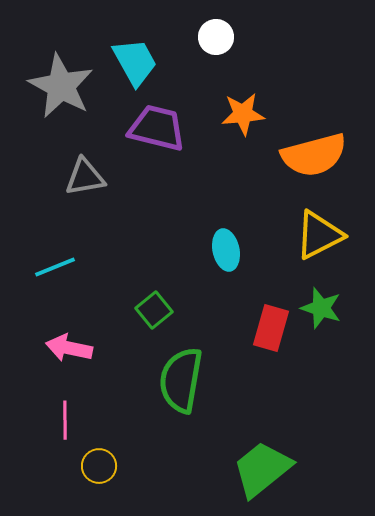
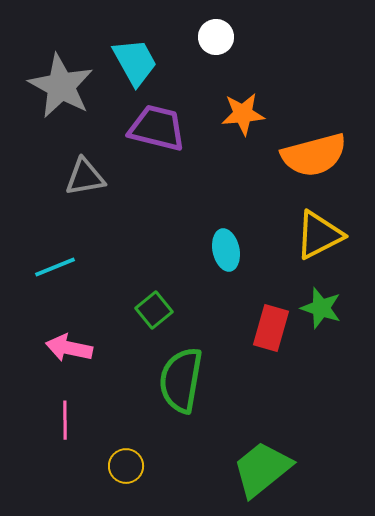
yellow circle: moved 27 px right
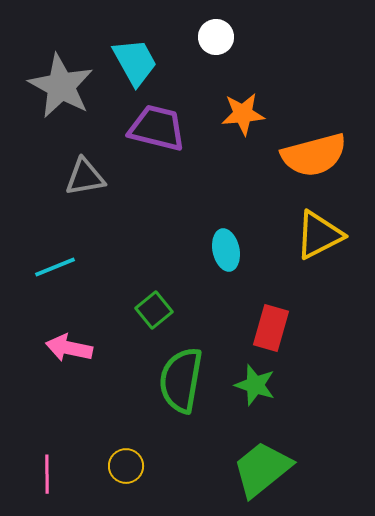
green star: moved 66 px left, 77 px down
pink line: moved 18 px left, 54 px down
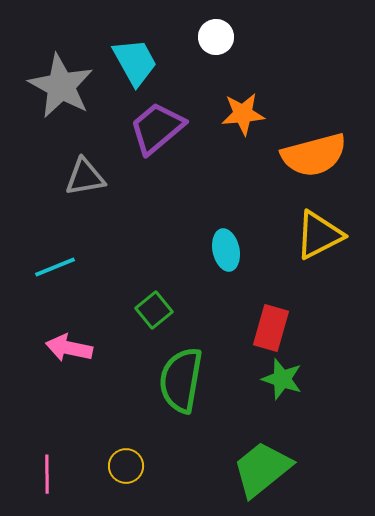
purple trapezoid: rotated 54 degrees counterclockwise
green star: moved 27 px right, 6 px up
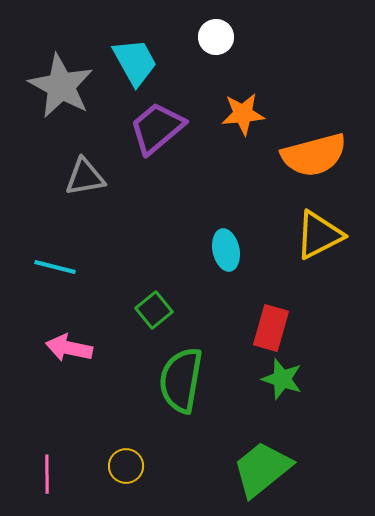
cyan line: rotated 36 degrees clockwise
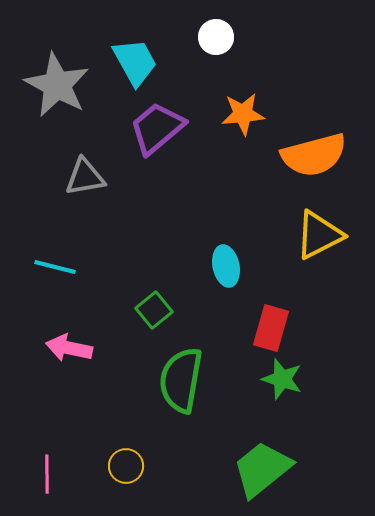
gray star: moved 4 px left, 1 px up
cyan ellipse: moved 16 px down
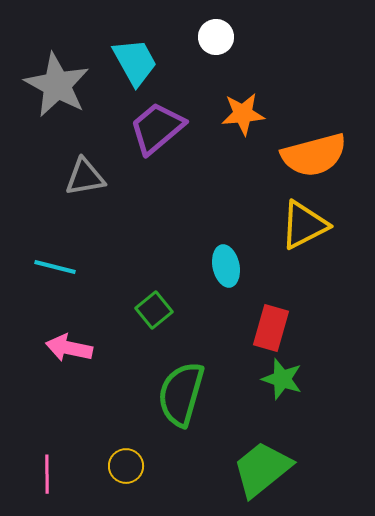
yellow triangle: moved 15 px left, 10 px up
green semicircle: moved 14 px down; rotated 6 degrees clockwise
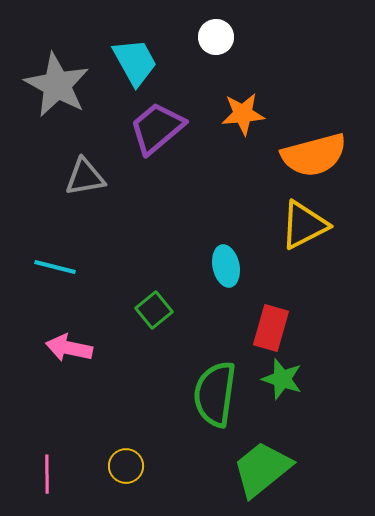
green semicircle: moved 34 px right; rotated 8 degrees counterclockwise
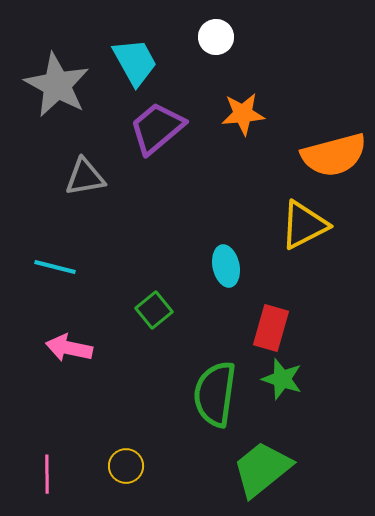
orange semicircle: moved 20 px right
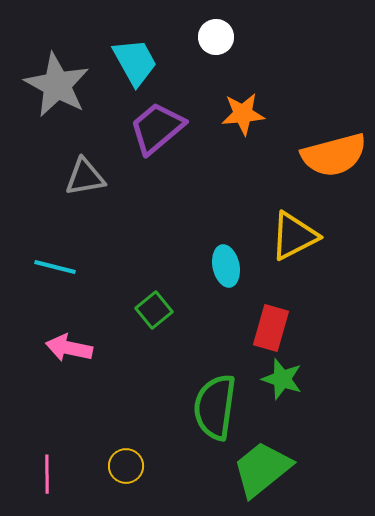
yellow triangle: moved 10 px left, 11 px down
green semicircle: moved 13 px down
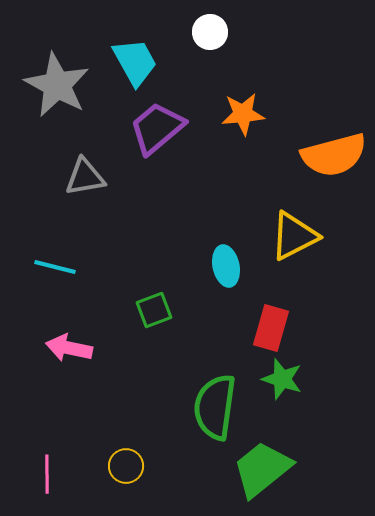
white circle: moved 6 px left, 5 px up
green square: rotated 18 degrees clockwise
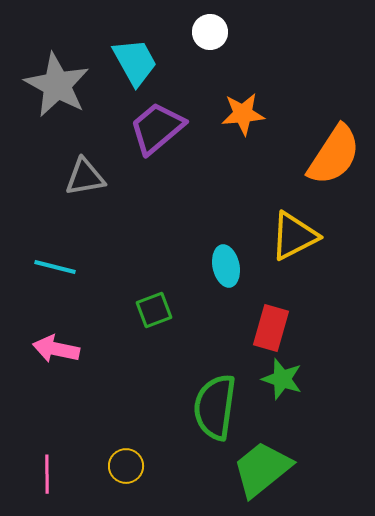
orange semicircle: rotated 42 degrees counterclockwise
pink arrow: moved 13 px left, 1 px down
